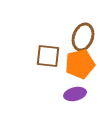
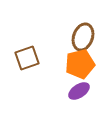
brown square: moved 21 px left, 2 px down; rotated 25 degrees counterclockwise
purple ellipse: moved 4 px right, 3 px up; rotated 20 degrees counterclockwise
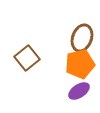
brown ellipse: moved 1 px left, 1 px down
brown square: rotated 20 degrees counterclockwise
